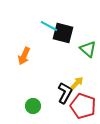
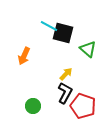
yellow arrow: moved 11 px left, 9 px up
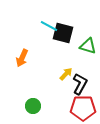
green triangle: moved 3 px up; rotated 24 degrees counterclockwise
orange arrow: moved 2 px left, 2 px down
black L-shape: moved 15 px right, 9 px up
red pentagon: moved 2 px down; rotated 20 degrees counterclockwise
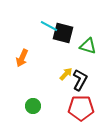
black L-shape: moved 4 px up
red pentagon: moved 2 px left
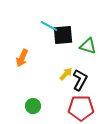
black square: moved 2 px down; rotated 20 degrees counterclockwise
